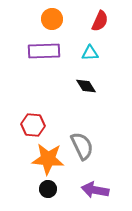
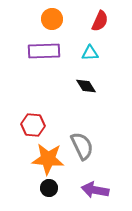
black circle: moved 1 px right, 1 px up
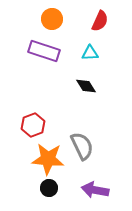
purple rectangle: rotated 20 degrees clockwise
red hexagon: rotated 25 degrees counterclockwise
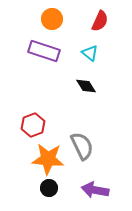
cyan triangle: rotated 42 degrees clockwise
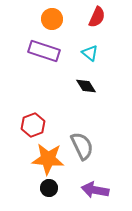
red semicircle: moved 3 px left, 4 px up
